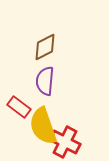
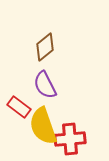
brown diamond: rotated 12 degrees counterclockwise
purple semicircle: moved 4 px down; rotated 32 degrees counterclockwise
red cross: moved 5 px right, 3 px up; rotated 32 degrees counterclockwise
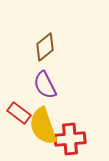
red rectangle: moved 6 px down
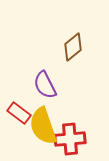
brown diamond: moved 28 px right
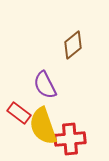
brown diamond: moved 2 px up
